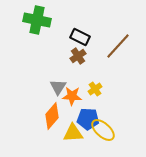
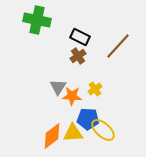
orange diamond: moved 20 px down; rotated 12 degrees clockwise
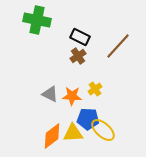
gray triangle: moved 8 px left, 7 px down; rotated 36 degrees counterclockwise
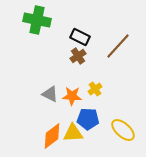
yellow ellipse: moved 20 px right
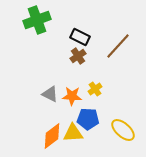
green cross: rotated 32 degrees counterclockwise
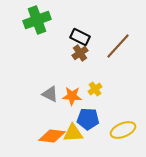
brown cross: moved 2 px right, 3 px up
yellow ellipse: rotated 65 degrees counterclockwise
orange diamond: rotated 44 degrees clockwise
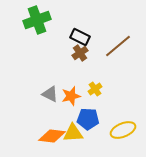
brown line: rotated 8 degrees clockwise
orange star: moved 1 px left; rotated 18 degrees counterclockwise
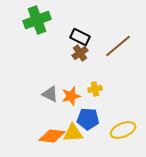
yellow cross: rotated 24 degrees clockwise
